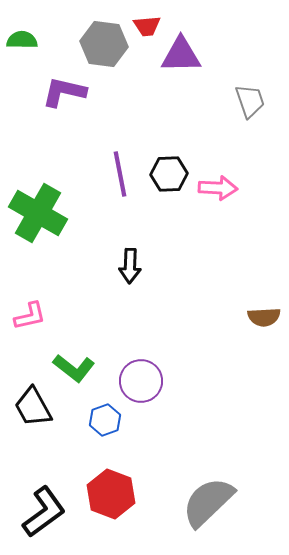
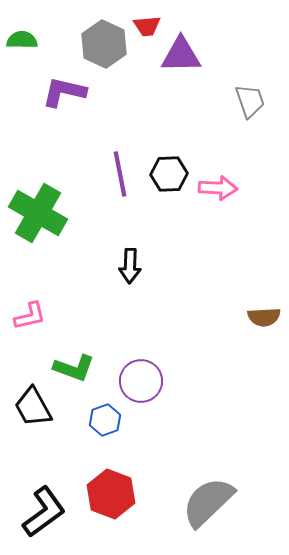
gray hexagon: rotated 18 degrees clockwise
green L-shape: rotated 18 degrees counterclockwise
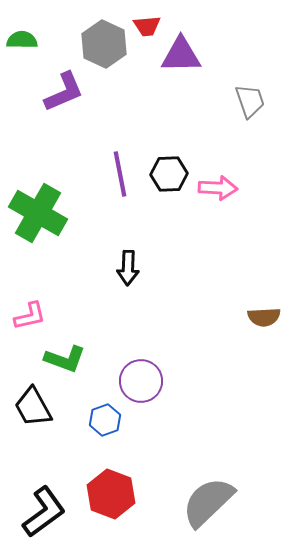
purple L-shape: rotated 144 degrees clockwise
black arrow: moved 2 px left, 2 px down
green L-shape: moved 9 px left, 9 px up
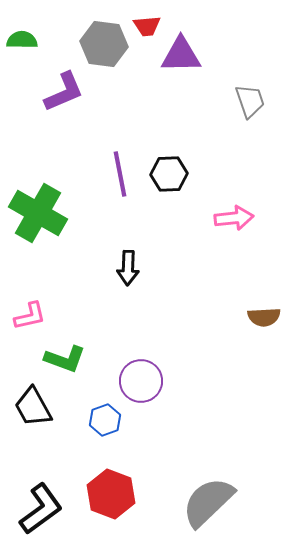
gray hexagon: rotated 18 degrees counterclockwise
pink arrow: moved 16 px right, 30 px down; rotated 9 degrees counterclockwise
black L-shape: moved 3 px left, 3 px up
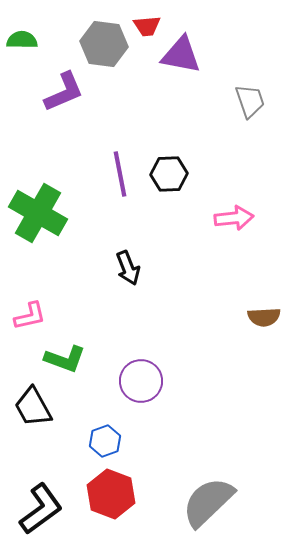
purple triangle: rotated 12 degrees clockwise
black arrow: rotated 24 degrees counterclockwise
blue hexagon: moved 21 px down
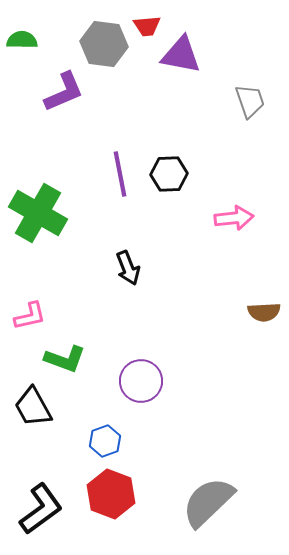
brown semicircle: moved 5 px up
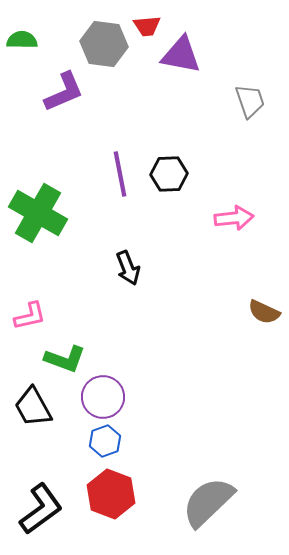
brown semicircle: rotated 28 degrees clockwise
purple circle: moved 38 px left, 16 px down
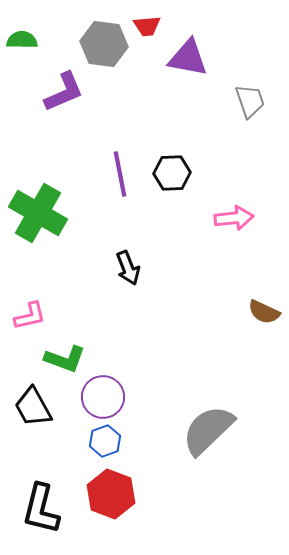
purple triangle: moved 7 px right, 3 px down
black hexagon: moved 3 px right, 1 px up
gray semicircle: moved 72 px up
black L-shape: rotated 140 degrees clockwise
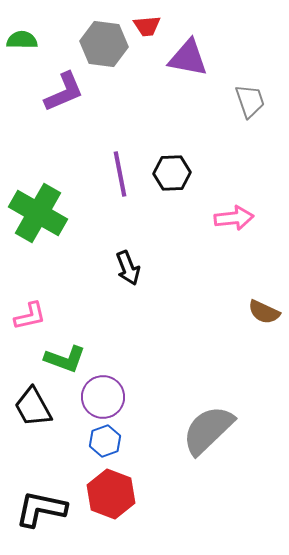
black L-shape: rotated 88 degrees clockwise
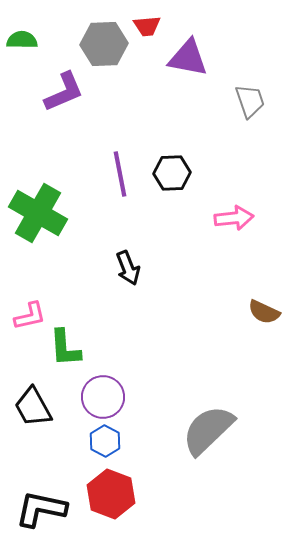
gray hexagon: rotated 9 degrees counterclockwise
green L-shape: moved 11 px up; rotated 66 degrees clockwise
blue hexagon: rotated 12 degrees counterclockwise
